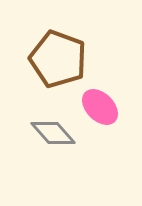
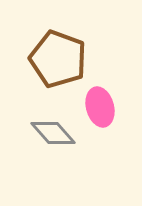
pink ellipse: rotated 30 degrees clockwise
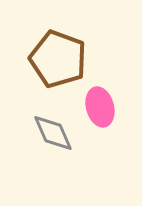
gray diamond: rotated 18 degrees clockwise
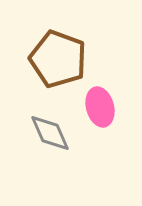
gray diamond: moved 3 px left
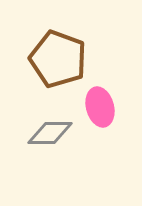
gray diamond: rotated 66 degrees counterclockwise
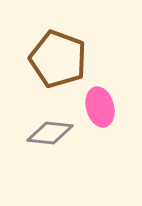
gray diamond: rotated 6 degrees clockwise
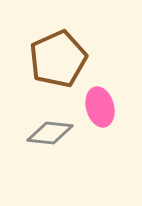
brown pentagon: rotated 28 degrees clockwise
